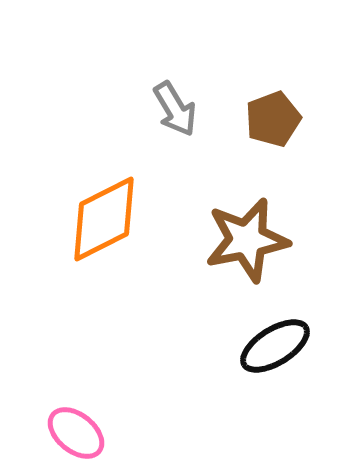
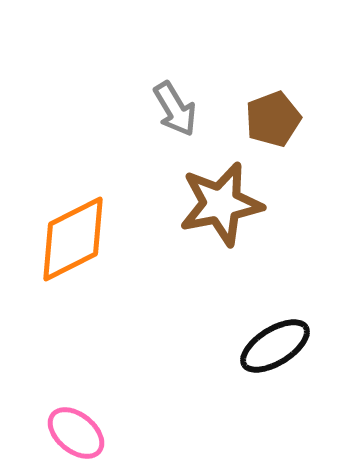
orange diamond: moved 31 px left, 20 px down
brown star: moved 26 px left, 36 px up
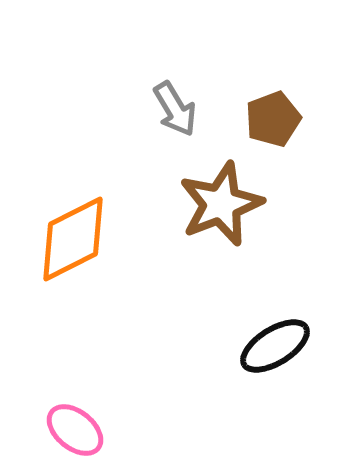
brown star: rotated 10 degrees counterclockwise
pink ellipse: moved 1 px left, 3 px up
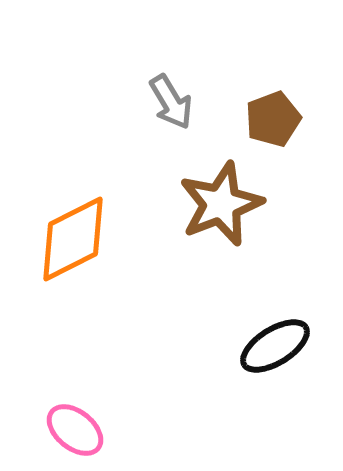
gray arrow: moved 4 px left, 7 px up
